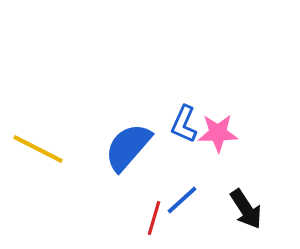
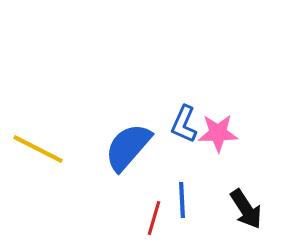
blue line: rotated 51 degrees counterclockwise
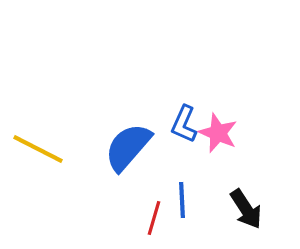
pink star: rotated 24 degrees clockwise
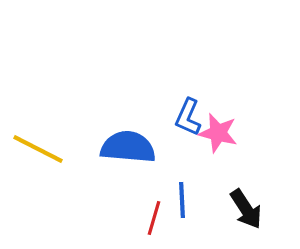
blue L-shape: moved 4 px right, 7 px up
pink star: rotated 9 degrees counterclockwise
blue semicircle: rotated 54 degrees clockwise
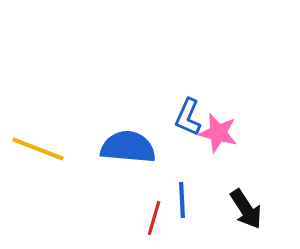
yellow line: rotated 6 degrees counterclockwise
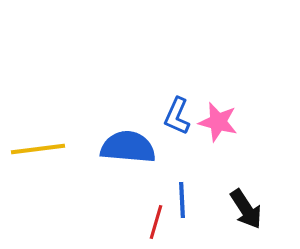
blue L-shape: moved 11 px left, 1 px up
pink star: moved 11 px up
yellow line: rotated 28 degrees counterclockwise
red line: moved 2 px right, 4 px down
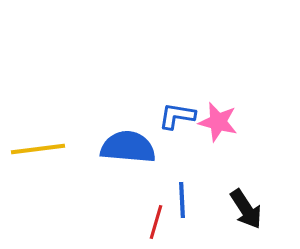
blue L-shape: rotated 75 degrees clockwise
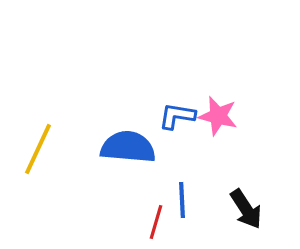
pink star: moved 6 px up
yellow line: rotated 58 degrees counterclockwise
